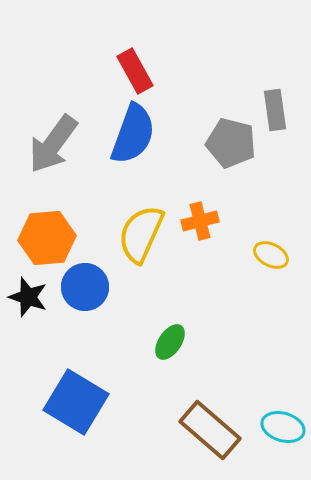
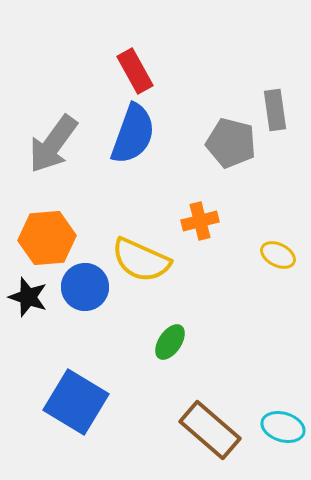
yellow semicircle: moved 26 px down; rotated 90 degrees counterclockwise
yellow ellipse: moved 7 px right
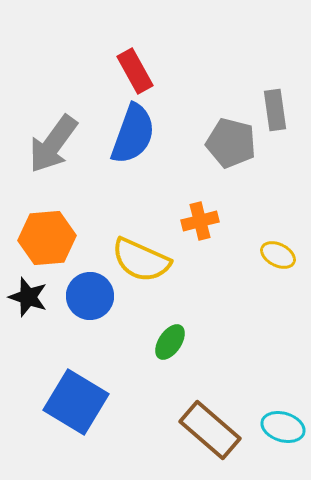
blue circle: moved 5 px right, 9 px down
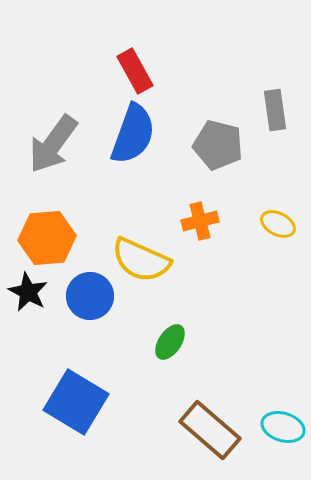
gray pentagon: moved 13 px left, 2 px down
yellow ellipse: moved 31 px up
black star: moved 5 px up; rotated 9 degrees clockwise
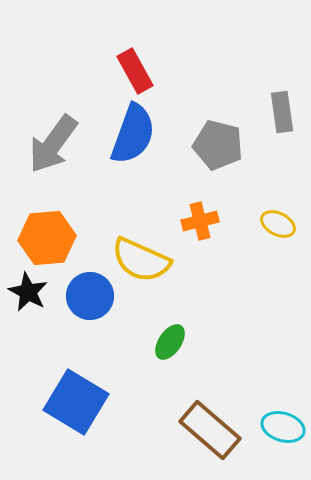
gray rectangle: moved 7 px right, 2 px down
